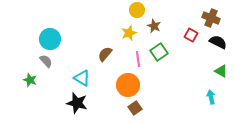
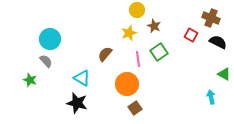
green triangle: moved 3 px right, 3 px down
orange circle: moved 1 px left, 1 px up
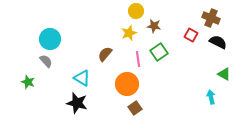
yellow circle: moved 1 px left, 1 px down
brown star: rotated 16 degrees counterclockwise
green star: moved 2 px left, 2 px down
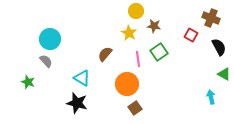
yellow star: rotated 21 degrees counterclockwise
black semicircle: moved 1 px right, 5 px down; rotated 36 degrees clockwise
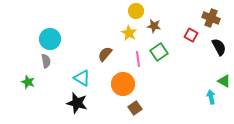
gray semicircle: rotated 32 degrees clockwise
green triangle: moved 7 px down
orange circle: moved 4 px left
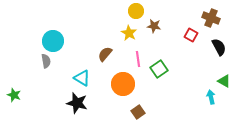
cyan circle: moved 3 px right, 2 px down
green square: moved 17 px down
green star: moved 14 px left, 13 px down
brown square: moved 3 px right, 4 px down
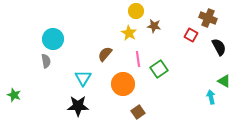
brown cross: moved 3 px left
cyan circle: moved 2 px up
cyan triangle: moved 1 px right; rotated 30 degrees clockwise
black star: moved 1 px right, 3 px down; rotated 15 degrees counterclockwise
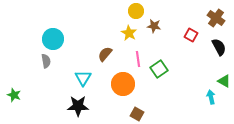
brown cross: moved 8 px right; rotated 12 degrees clockwise
brown square: moved 1 px left, 2 px down; rotated 24 degrees counterclockwise
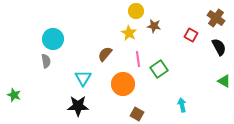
cyan arrow: moved 29 px left, 8 px down
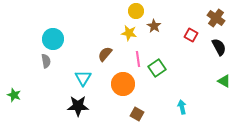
brown star: rotated 24 degrees clockwise
yellow star: rotated 21 degrees counterclockwise
green square: moved 2 px left, 1 px up
cyan arrow: moved 2 px down
